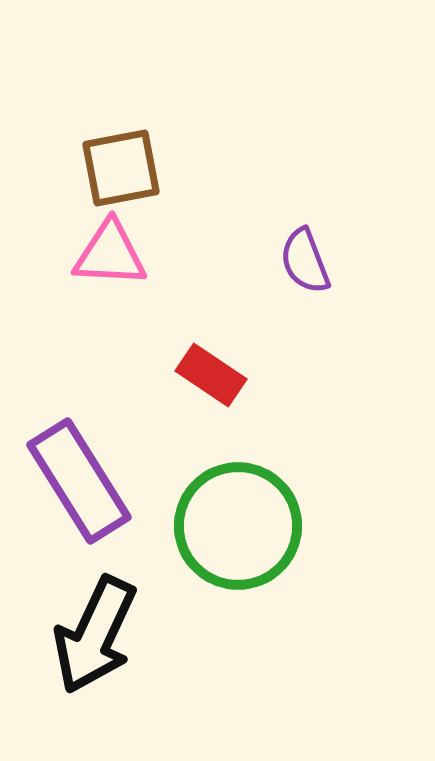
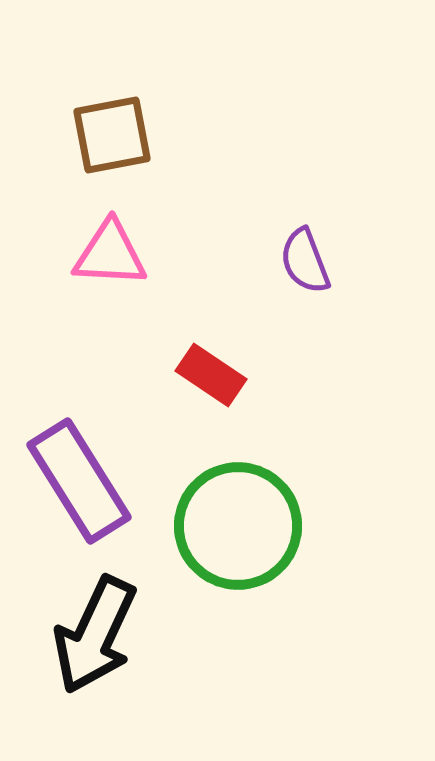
brown square: moved 9 px left, 33 px up
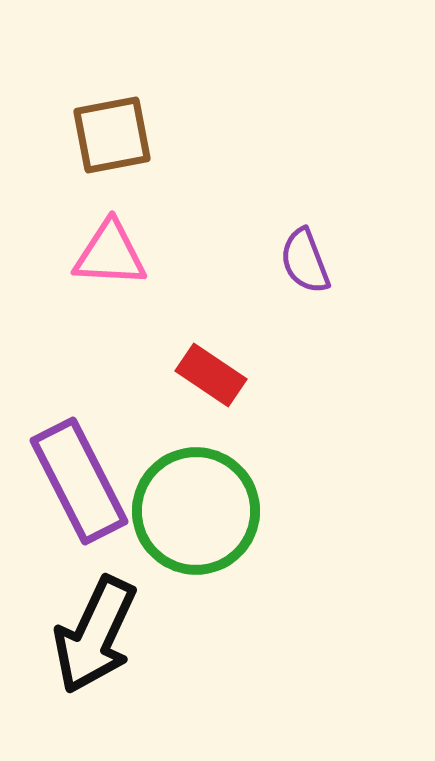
purple rectangle: rotated 5 degrees clockwise
green circle: moved 42 px left, 15 px up
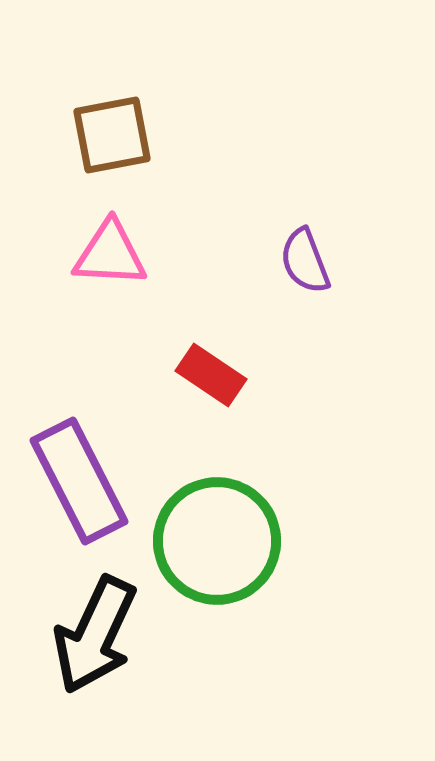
green circle: moved 21 px right, 30 px down
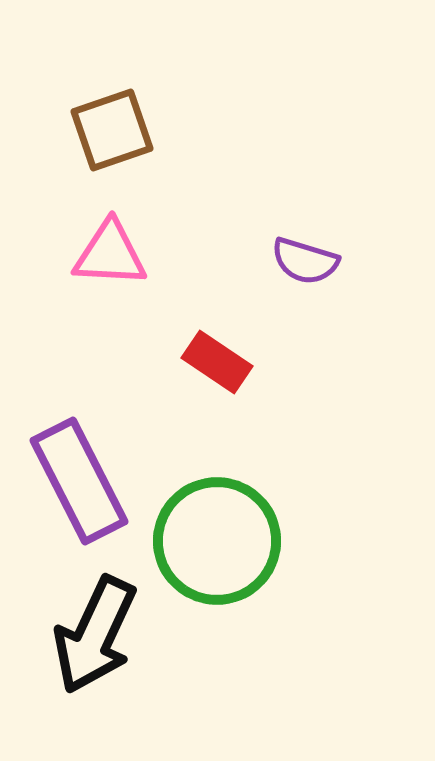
brown square: moved 5 px up; rotated 8 degrees counterclockwise
purple semicircle: rotated 52 degrees counterclockwise
red rectangle: moved 6 px right, 13 px up
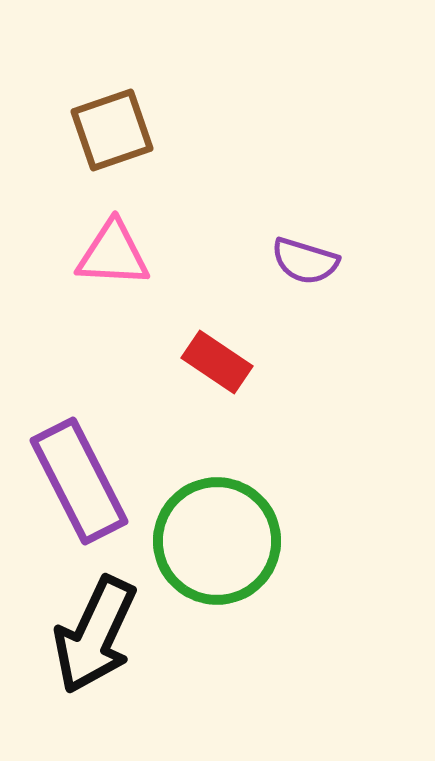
pink triangle: moved 3 px right
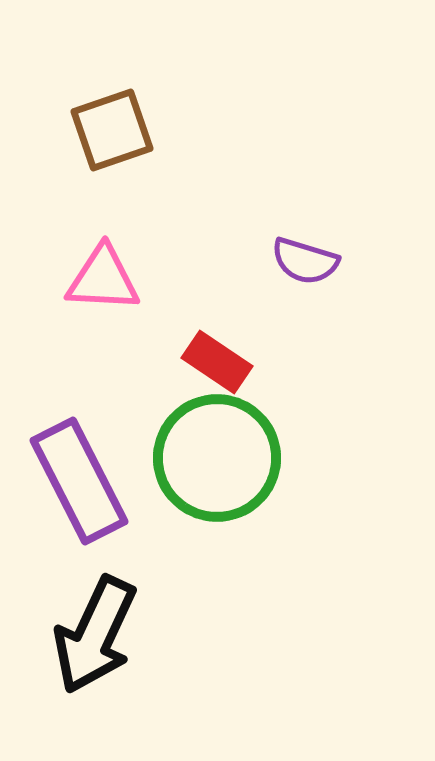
pink triangle: moved 10 px left, 25 px down
green circle: moved 83 px up
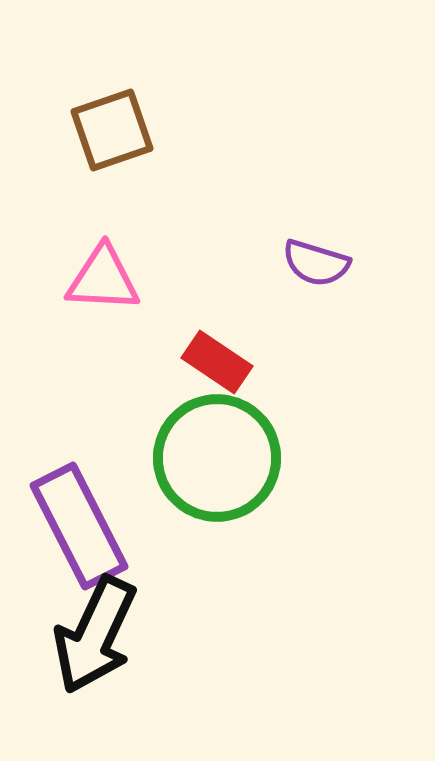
purple semicircle: moved 11 px right, 2 px down
purple rectangle: moved 45 px down
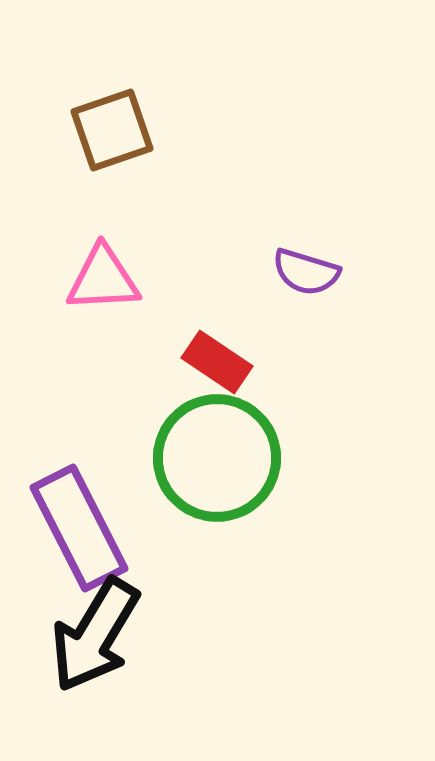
purple semicircle: moved 10 px left, 9 px down
pink triangle: rotated 6 degrees counterclockwise
purple rectangle: moved 2 px down
black arrow: rotated 6 degrees clockwise
